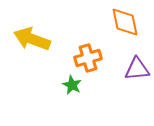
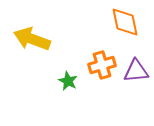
orange cross: moved 14 px right, 7 px down
purple triangle: moved 1 px left, 2 px down
green star: moved 4 px left, 4 px up
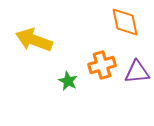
yellow arrow: moved 2 px right, 1 px down
purple triangle: moved 1 px right, 1 px down
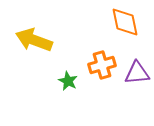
purple triangle: moved 1 px down
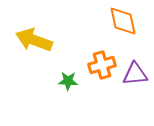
orange diamond: moved 2 px left, 1 px up
purple triangle: moved 2 px left, 1 px down
green star: rotated 24 degrees counterclockwise
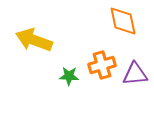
green star: moved 1 px right, 5 px up
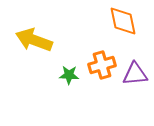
green star: moved 1 px up
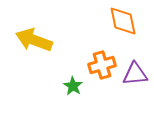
green star: moved 4 px right, 11 px down; rotated 30 degrees clockwise
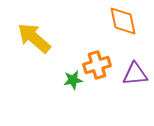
yellow arrow: moved 2 px up; rotated 21 degrees clockwise
orange cross: moved 5 px left
green star: moved 6 px up; rotated 30 degrees clockwise
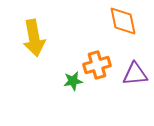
yellow arrow: rotated 141 degrees counterclockwise
green star: moved 1 px down
